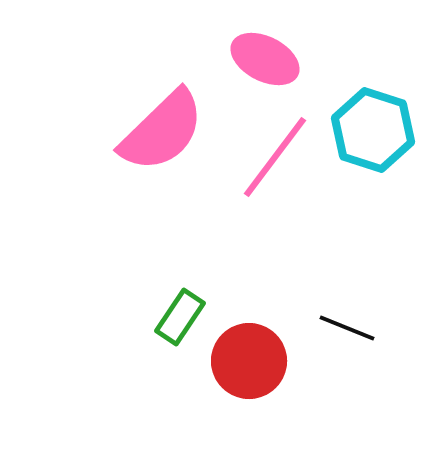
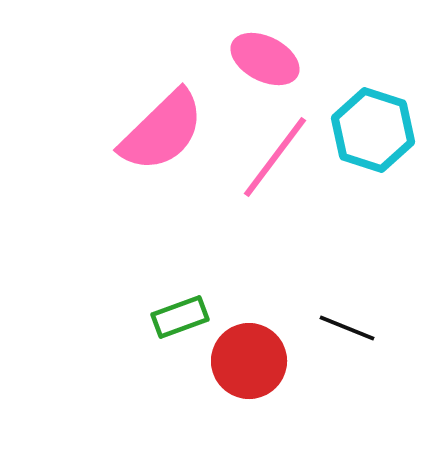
green rectangle: rotated 36 degrees clockwise
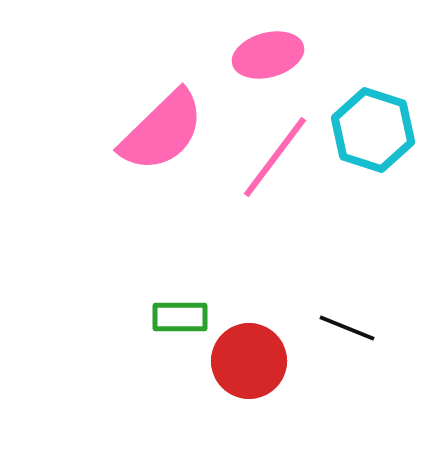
pink ellipse: moved 3 px right, 4 px up; rotated 42 degrees counterclockwise
green rectangle: rotated 20 degrees clockwise
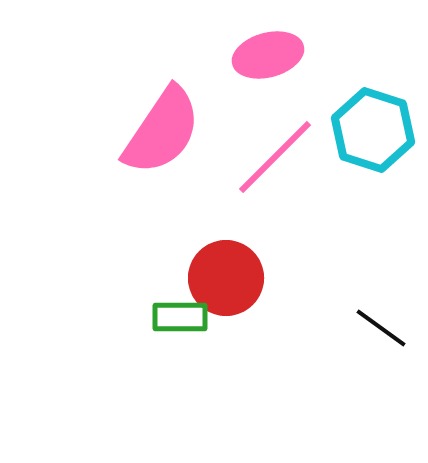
pink semicircle: rotated 12 degrees counterclockwise
pink line: rotated 8 degrees clockwise
black line: moved 34 px right; rotated 14 degrees clockwise
red circle: moved 23 px left, 83 px up
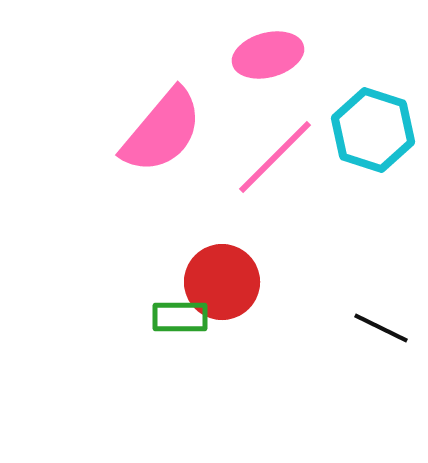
pink semicircle: rotated 6 degrees clockwise
red circle: moved 4 px left, 4 px down
black line: rotated 10 degrees counterclockwise
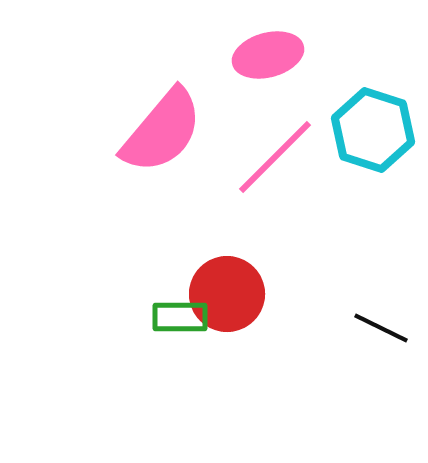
red circle: moved 5 px right, 12 px down
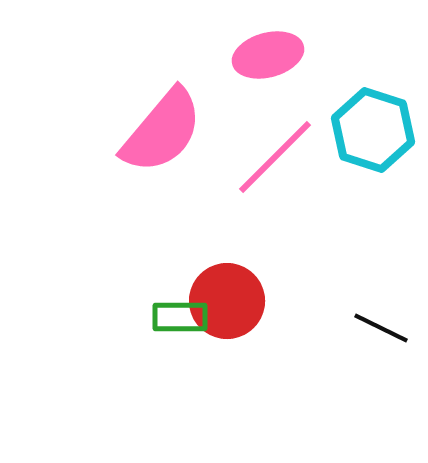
red circle: moved 7 px down
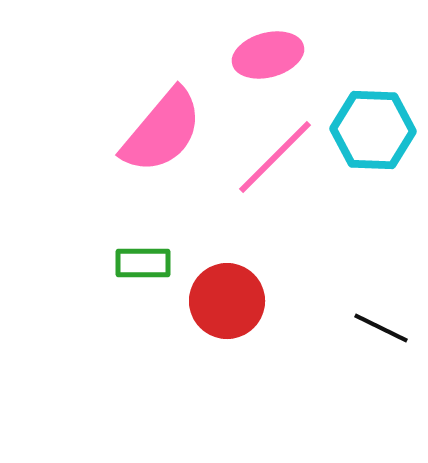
cyan hexagon: rotated 16 degrees counterclockwise
green rectangle: moved 37 px left, 54 px up
